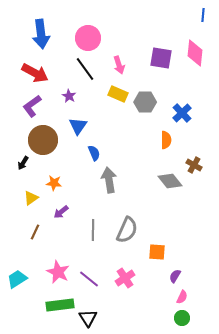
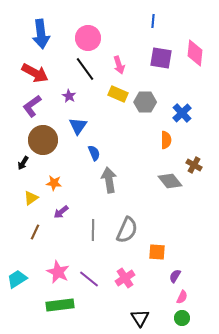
blue line: moved 50 px left, 6 px down
black triangle: moved 52 px right
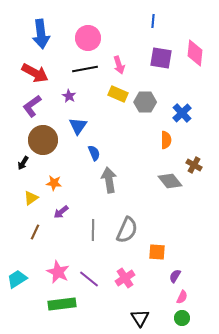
black line: rotated 65 degrees counterclockwise
green rectangle: moved 2 px right, 1 px up
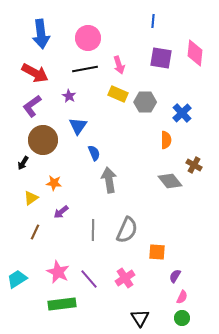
purple line: rotated 10 degrees clockwise
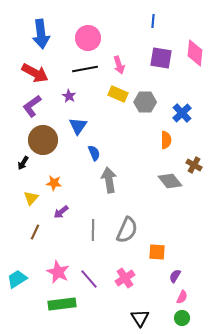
yellow triangle: rotated 14 degrees counterclockwise
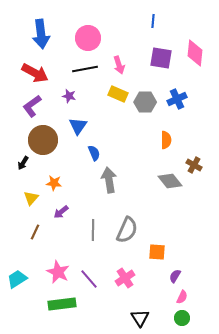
purple star: rotated 16 degrees counterclockwise
blue cross: moved 5 px left, 14 px up; rotated 18 degrees clockwise
